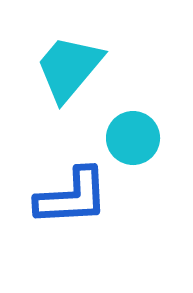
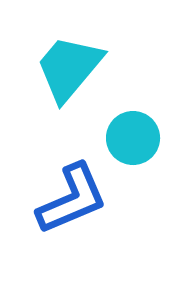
blue L-shape: moved 2 px down; rotated 20 degrees counterclockwise
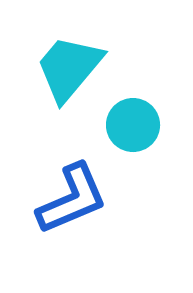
cyan circle: moved 13 px up
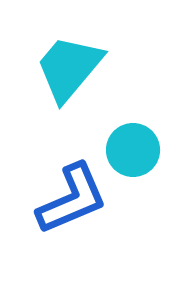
cyan circle: moved 25 px down
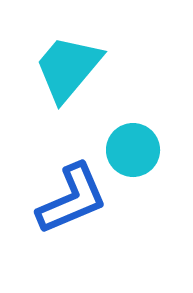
cyan trapezoid: moved 1 px left
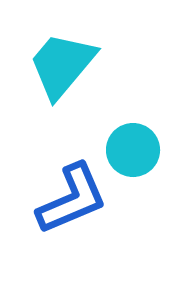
cyan trapezoid: moved 6 px left, 3 px up
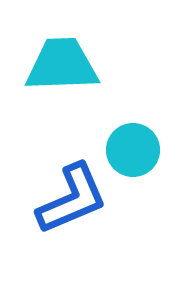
cyan trapezoid: rotated 48 degrees clockwise
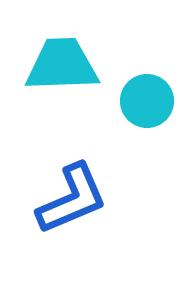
cyan circle: moved 14 px right, 49 px up
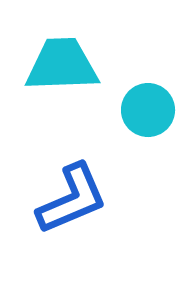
cyan circle: moved 1 px right, 9 px down
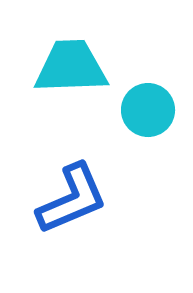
cyan trapezoid: moved 9 px right, 2 px down
